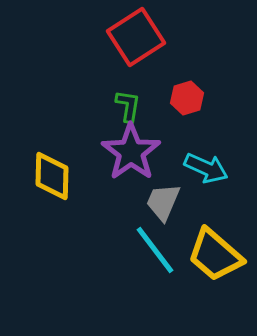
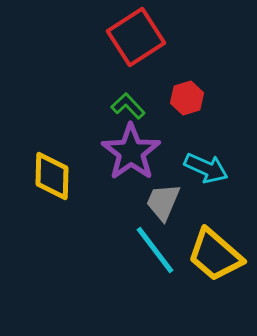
green L-shape: rotated 52 degrees counterclockwise
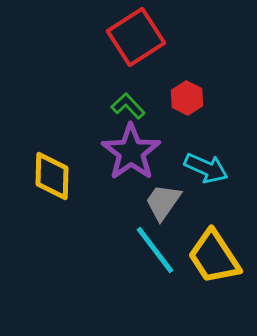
red hexagon: rotated 16 degrees counterclockwise
gray trapezoid: rotated 12 degrees clockwise
yellow trapezoid: moved 1 px left, 2 px down; rotated 16 degrees clockwise
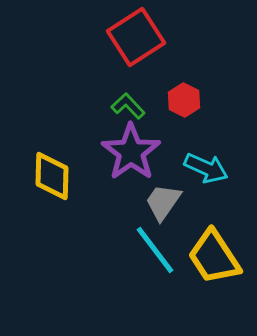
red hexagon: moved 3 px left, 2 px down
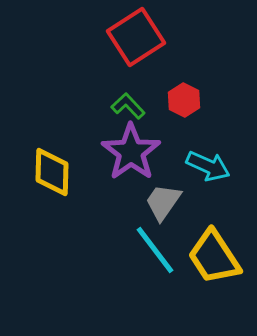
cyan arrow: moved 2 px right, 2 px up
yellow diamond: moved 4 px up
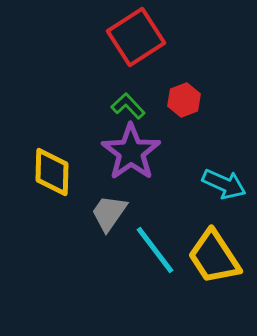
red hexagon: rotated 12 degrees clockwise
cyan arrow: moved 16 px right, 18 px down
gray trapezoid: moved 54 px left, 11 px down
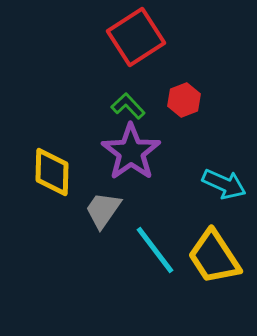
gray trapezoid: moved 6 px left, 3 px up
